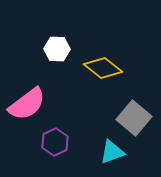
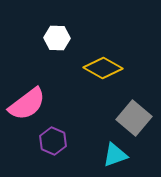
white hexagon: moved 11 px up
yellow diamond: rotated 9 degrees counterclockwise
purple hexagon: moved 2 px left, 1 px up; rotated 12 degrees counterclockwise
cyan triangle: moved 3 px right, 3 px down
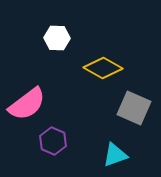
gray square: moved 10 px up; rotated 16 degrees counterclockwise
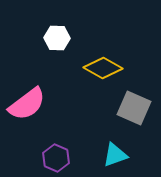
purple hexagon: moved 3 px right, 17 px down
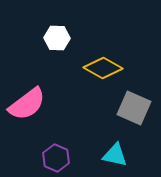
cyan triangle: rotated 32 degrees clockwise
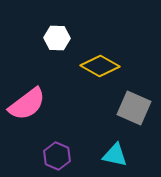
yellow diamond: moved 3 px left, 2 px up
purple hexagon: moved 1 px right, 2 px up
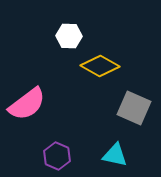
white hexagon: moved 12 px right, 2 px up
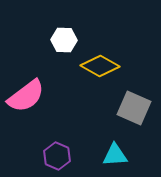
white hexagon: moved 5 px left, 4 px down
pink semicircle: moved 1 px left, 8 px up
cyan triangle: rotated 16 degrees counterclockwise
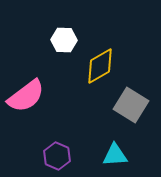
yellow diamond: rotated 60 degrees counterclockwise
gray square: moved 3 px left, 3 px up; rotated 8 degrees clockwise
